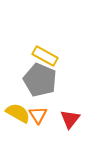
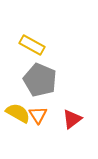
yellow rectangle: moved 13 px left, 11 px up
red triangle: moved 2 px right; rotated 15 degrees clockwise
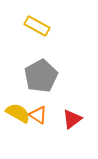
yellow rectangle: moved 5 px right, 19 px up
gray pentagon: moved 1 px right, 4 px up; rotated 20 degrees clockwise
orange triangle: rotated 24 degrees counterclockwise
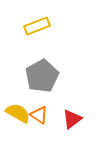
yellow rectangle: rotated 50 degrees counterclockwise
gray pentagon: moved 1 px right
orange triangle: moved 1 px right
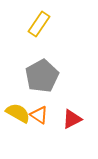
yellow rectangle: moved 2 px right, 2 px up; rotated 35 degrees counterclockwise
red triangle: rotated 10 degrees clockwise
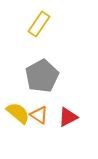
yellow semicircle: rotated 10 degrees clockwise
red triangle: moved 4 px left, 2 px up
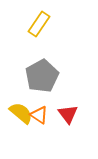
yellow semicircle: moved 3 px right
red triangle: moved 3 px up; rotated 40 degrees counterclockwise
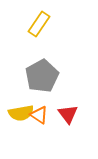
yellow semicircle: rotated 130 degrees clockwise
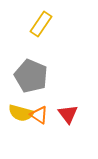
yellow rectangle: moved 2 px right
gray pentagon: moved 11 px left; rotated 20 degrees counterclockwise
yellow semicircle: rotated 25 degrees clockwise
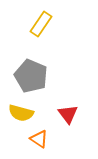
orange triangle: moved 24 px down
